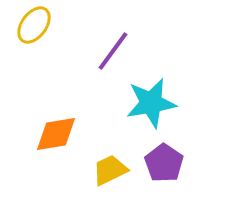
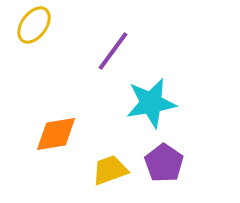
yellow trapezoid: rotated 6 degrees clockwise
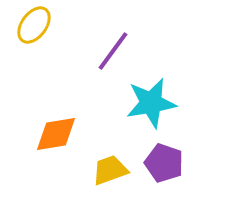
purple pentagon: rotated 15 degrees counterclockwise
